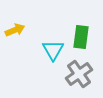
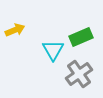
green rectangle: rotated 60 degrees clockwise
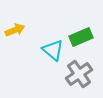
cyan triangle: rotated 20 degrees counterclockwise
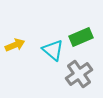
yellow arrow: moved 15 px down
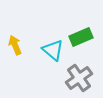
yellow arrow: rotated 90 degrees counterclockwise
gray cross: moved 4 px down
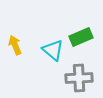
gray cross: rotated 32 degrees clockwise
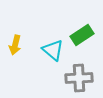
green rectangle: moved 1 px right, 2 px up; rotated 10 degrees counterclockwise
yellow arrow: rotated 144 degrees counterclockwise
